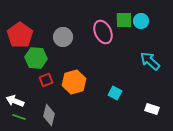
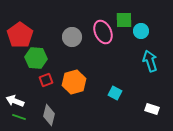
cyan circle: moved 10 px down
gray circle: moved 9 px right
cyan arrow: rotated 30 degrees clockwise
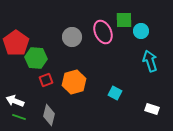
red pentagon: moved 4 px left, 8 px down
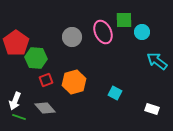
cyan circle: moved 1 px right, 1 px down
cyan arrow: moved 7 px right; rotated 35 degrees counterclockwise
white arrow: rotated 90 degrees counterclockwise
gray diamond: moved 4 px left, 7 px up; rotated 55 degrees counterclockwise
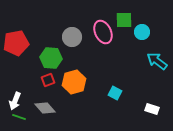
red pentagon: rotated 25 degrees clockwise
green hexagon: moved 15 px right
red square: moved 2 px right
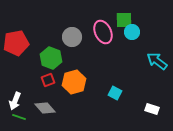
cyan circle: moved 10 px left
green hexagon: rotated 15 degrees clockwise
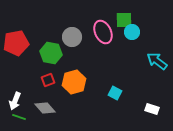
green hexagon: moved 5 px up; rotated 10 degrees counterclockwise
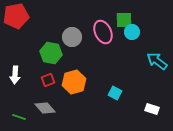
red pentagon: moved 27 px up
white arrow: moved 26 px up; rotated 18 degrees counterclockwise
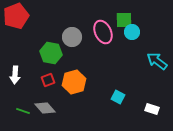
red pentagon: rotated 10 degrees counterclockwise
cyan square: moved 3 px right, 4 px down
green line: moved 4 px right, 6 px up
